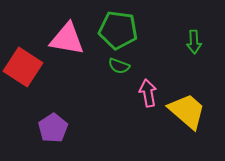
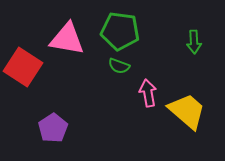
green pentagon: moved 2 px right, 1 px down
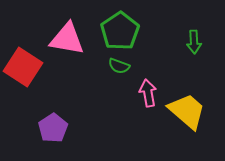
green pentagon: rotated 30 degrees clockwise
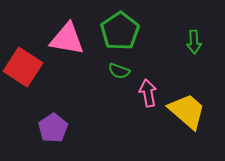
green semicircle: moved 5 px down
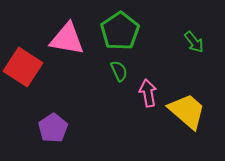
green arrow: rotated 35 degrees counterclockwise
green semicircle: rotated 135 degrees counterclockwise
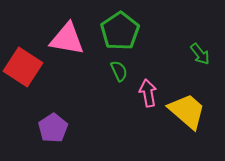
green arrow: moved 6 px right, 12 px down
